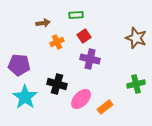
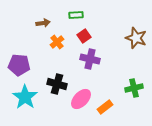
orange cross: rotated 16 degrees counterclockwise
green cross: moved 2 px left, 4 px down
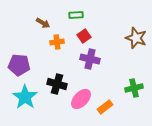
brown arrow: rotated 40 degrees clockwise
orange cross: rotated 32 degrees clockwise
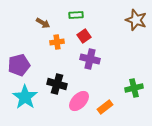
brown star: moved 18 px up
purple pentagon: rotated 20 degrees counterclockwise
pink ellipse: moved 2 px left, 2 px down
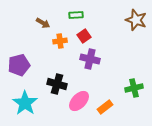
orange cross: moved 3 px right, 1 px up
cyan star: moved 6 px down
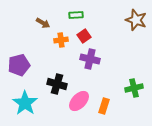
orange cross: moved 1 px right, 1 px up
orange rectangle: moved 1 px left, 1 px up; rotated 35 degrees counterclockwise
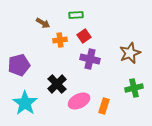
brown star: moved 6 px left, 33 px down; rotated 30 degrees clockwise
orange cross: moved 1 px left
black cross: rotated 30 degrees clockwise
pink ellipse: rotated 20 degrees clockwise
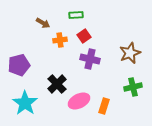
green cross: moved 1 px left, 1 px up
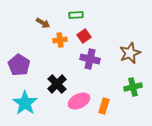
purple pentagon: rotated 25 degrees counterclockwise
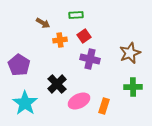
green cross: rotated 12 degrees clockwise
